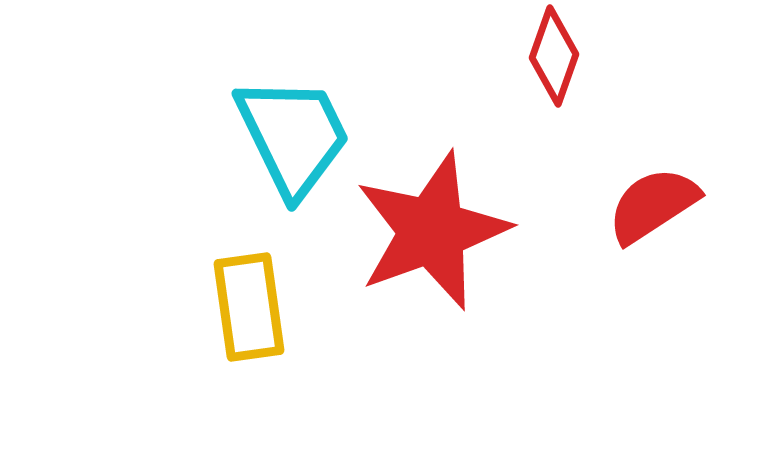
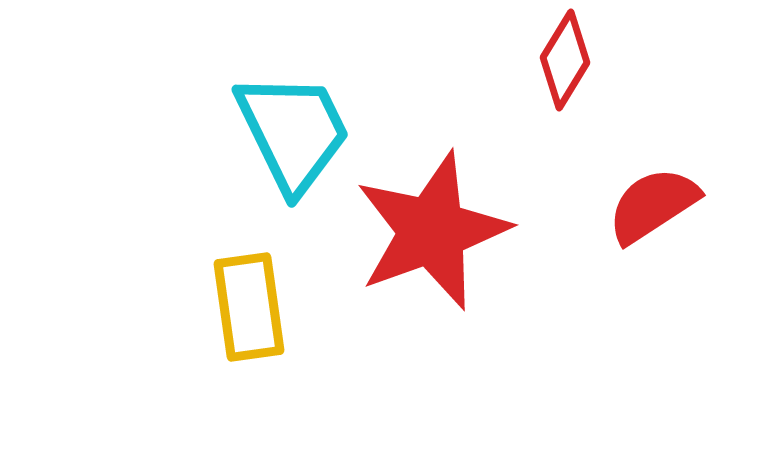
red diamond: moved 11 px right, 4 px down; rotated 12 degrees clockwise
cyan trapezoid: moved 4 px up
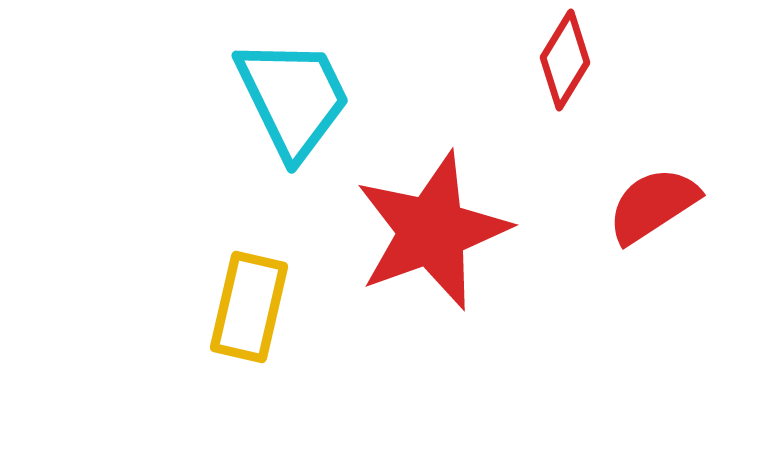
cyan trapezoid: moved 34 px up
yellow rectangle: rotated 21 degrees clockwise
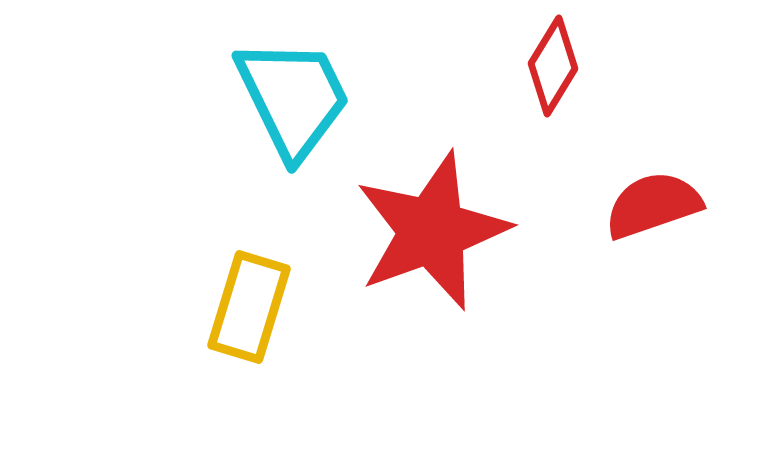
red diamond: moved 12 px left, 6 px down
red semicircle: rotated 14 degrees clockwise
yellow rectangle: rotated 4 degrees clockwise
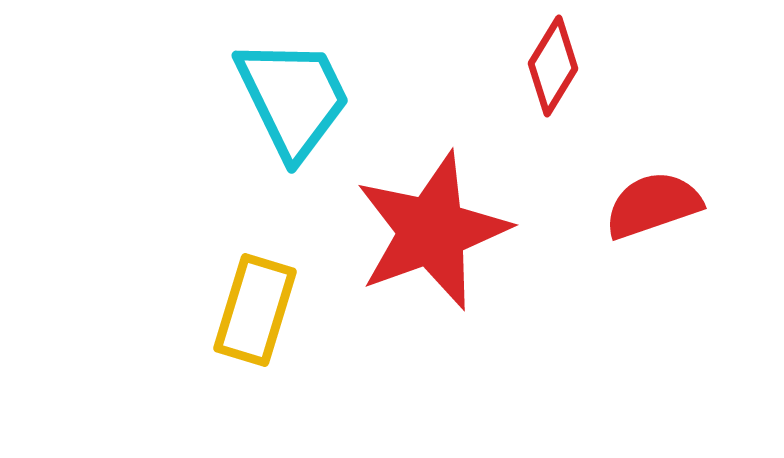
yellow rectangle: moved 6 px right, 3 px down
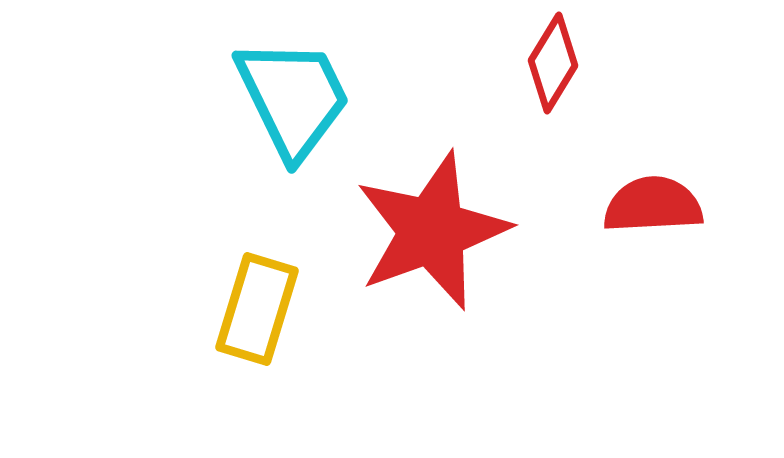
red diamond: moved 3 px up
red semicircle: rotated 16 degrees clockwise
yellow rectangle: moved 2 px right, 1 px up
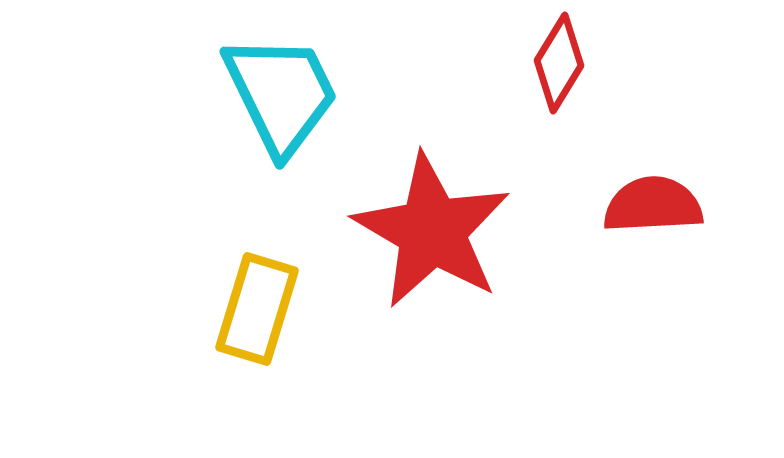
red diamond: moved 6 px right
cyan trapezoid: moved 12 px left, 4 px up
red star: rotated 22 degrees counterclockwise
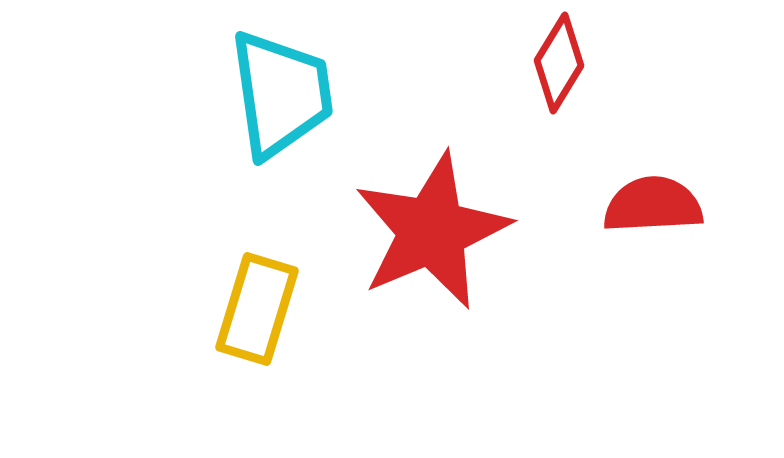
cyan trapezoid: rotated 18 degrees clockwise
red star: rotated 19 degrees clockwise
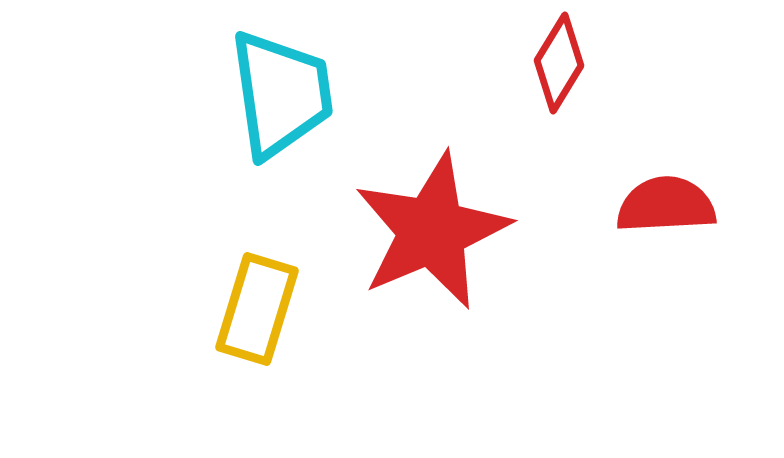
red semicircle: moved 13 px right
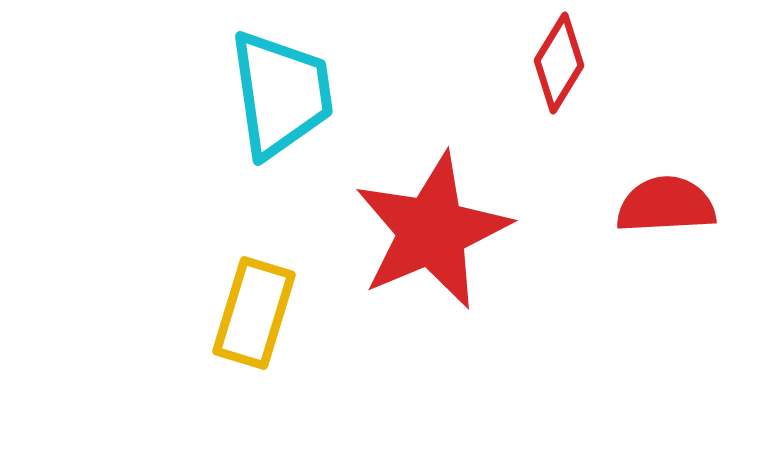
yellow rectangle: moved 3 px left, 4 px down
